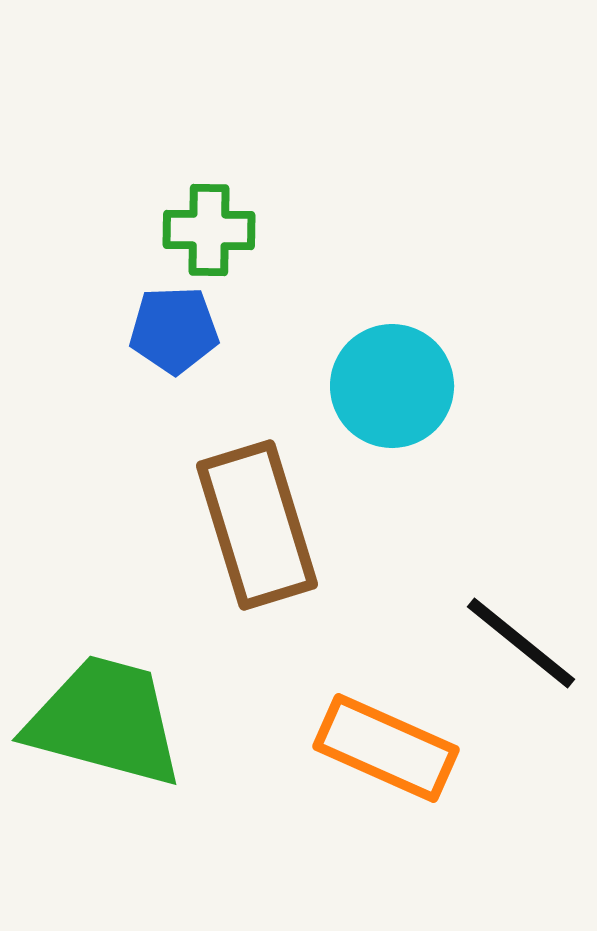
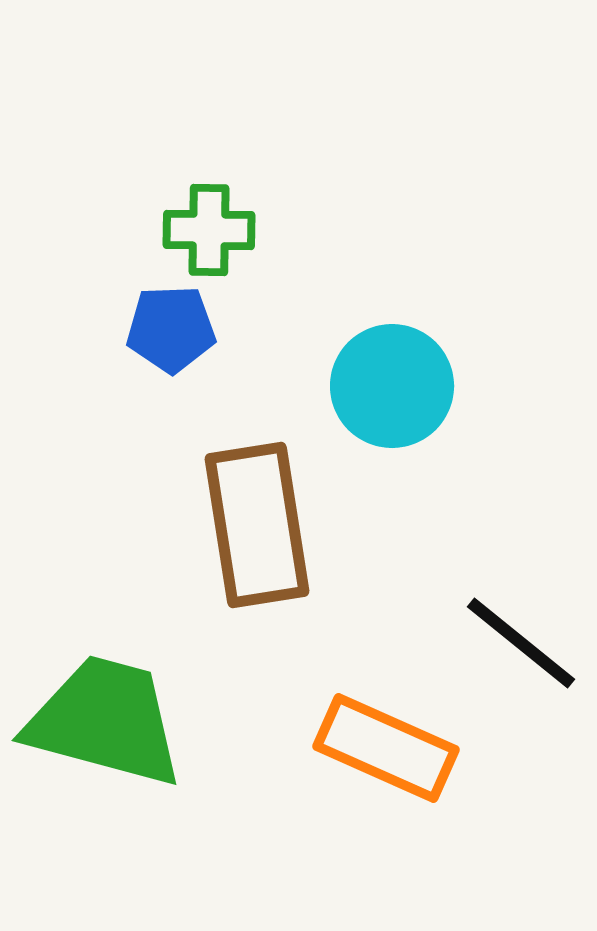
blue pentagon: moved 3 px left, 1 px up
brown rectangle: rotated 8 degrees clockwise
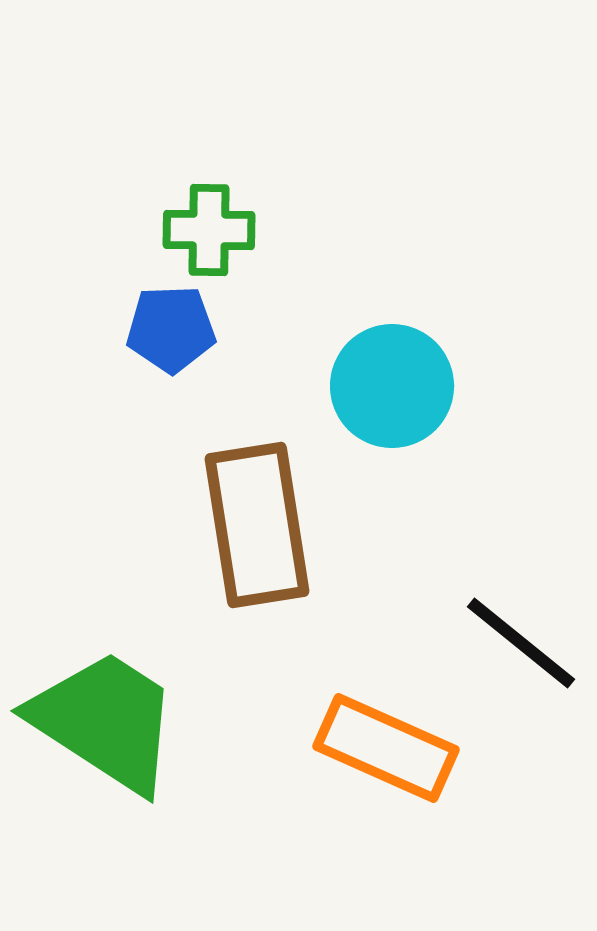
green trapezoid: rotated 18 degrees clockwise
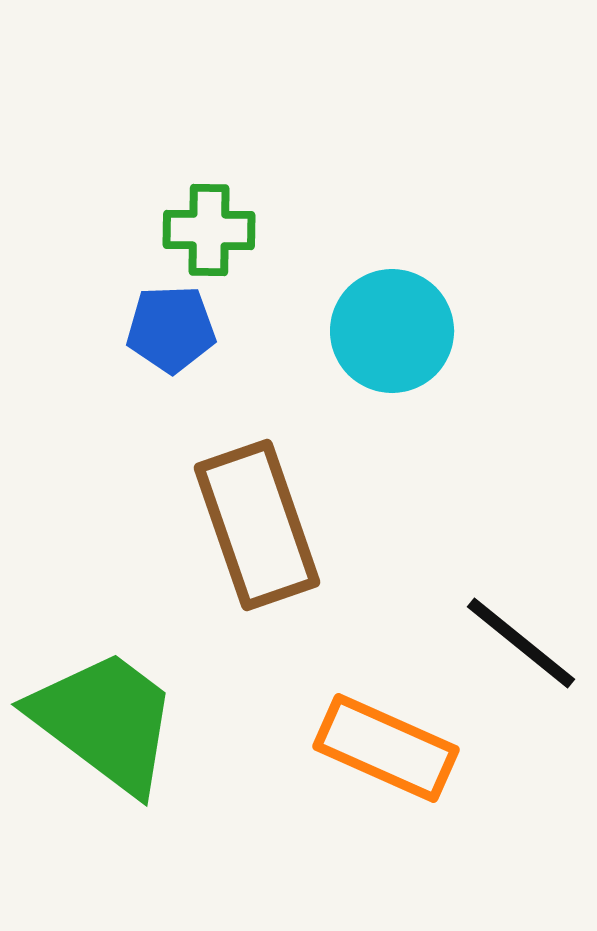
cyan circle: moved 55 px up
brown rectangle: rotated 10 degrees counterclockwise
green trapezoid: rotated 4 degrees clockwise
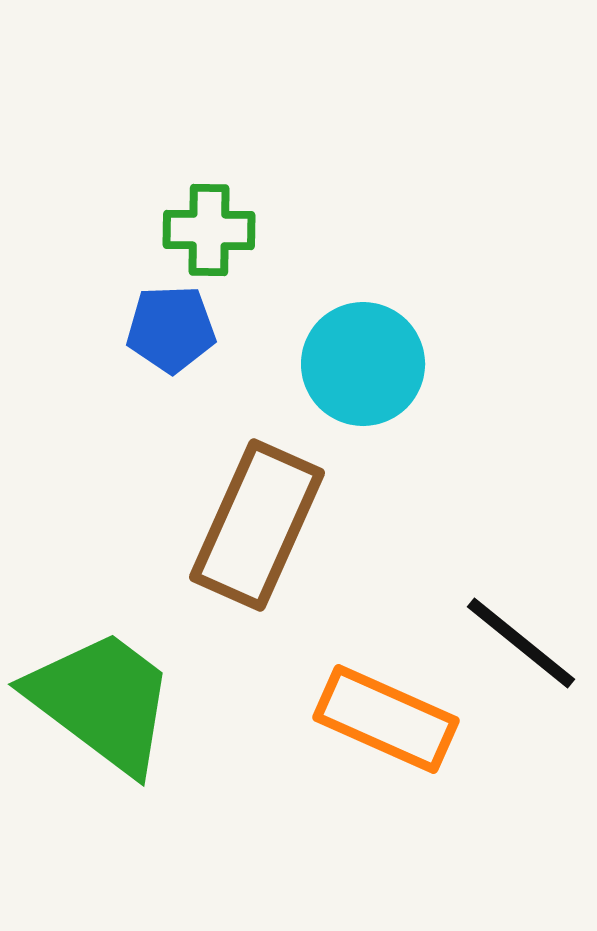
cyan circle: moved 29 px left, 33 px down
brown rectangle: rotated 43 degrees clockwise
green trapezoid: moved 3 px left, 20 px up
orange rectangle: moved 29 px up
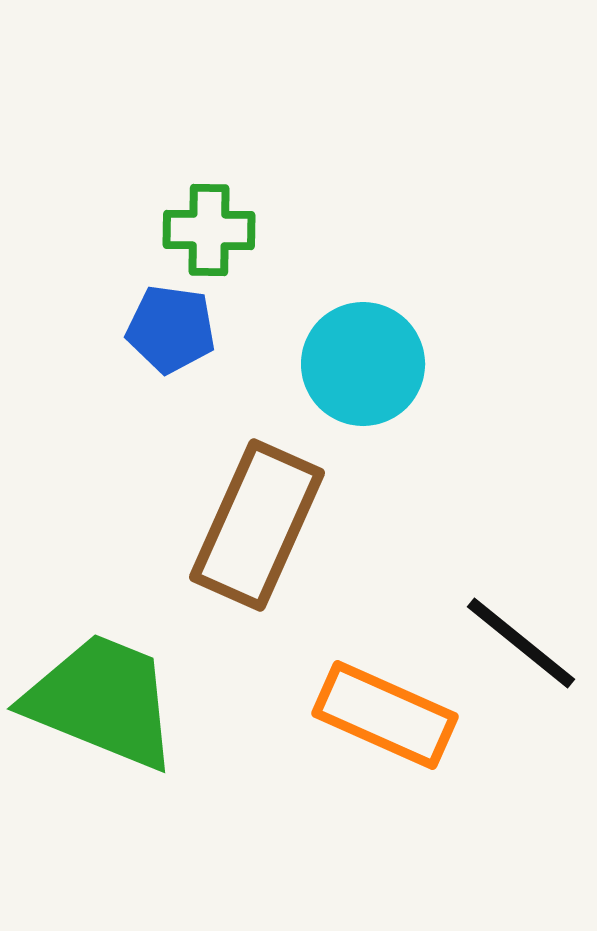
blue pentagon: rotated 10 degrees clockwise
green trapezoid: rotated 15 degrees counterclockwise
orange rectangle: moved 1 px left, 4 px up
